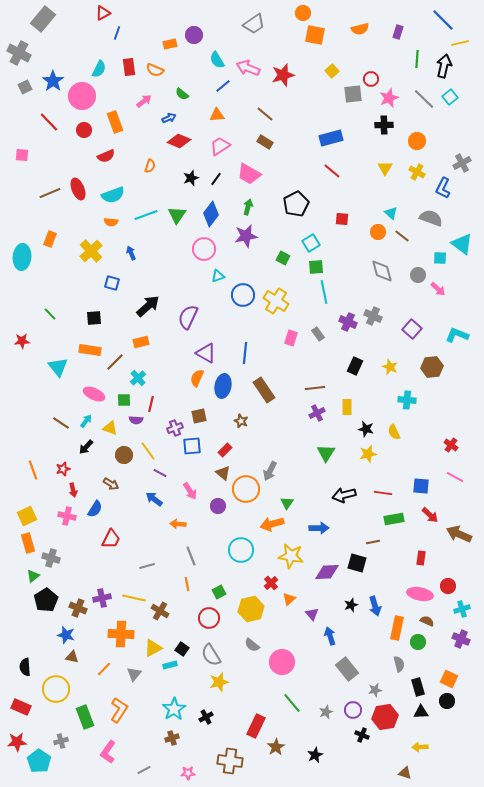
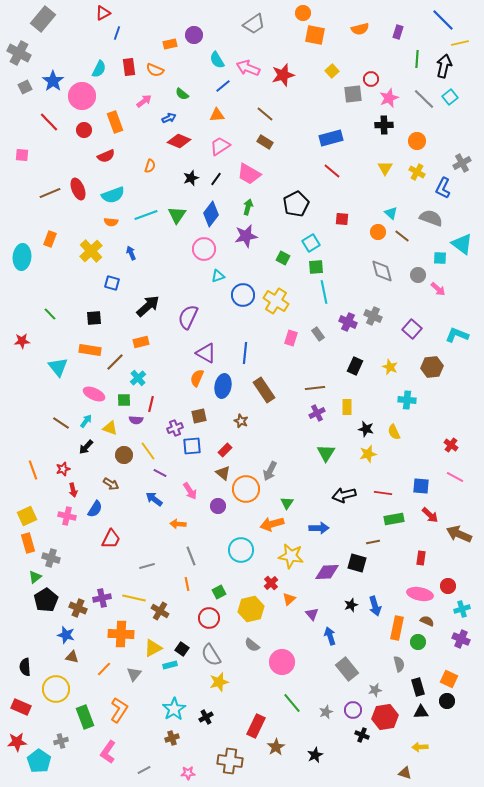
green triangle at (33, 576): moved 2 px right, 1 px down
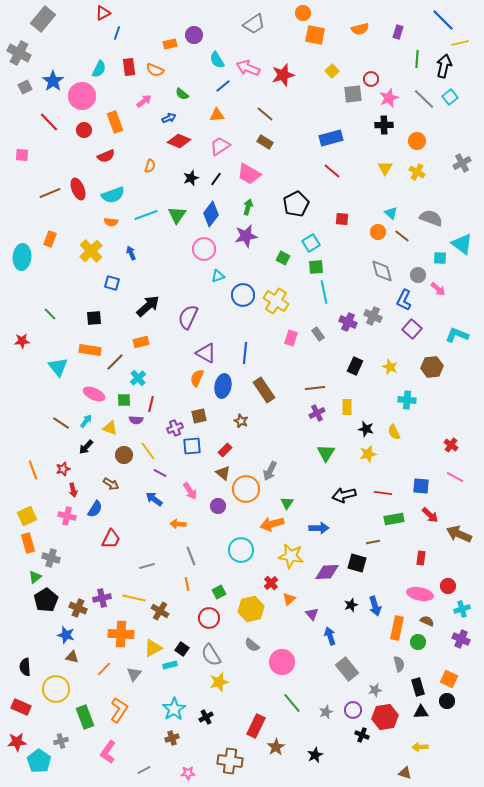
blue L-shape at (443, 188): moved 39 px left, 112 px down
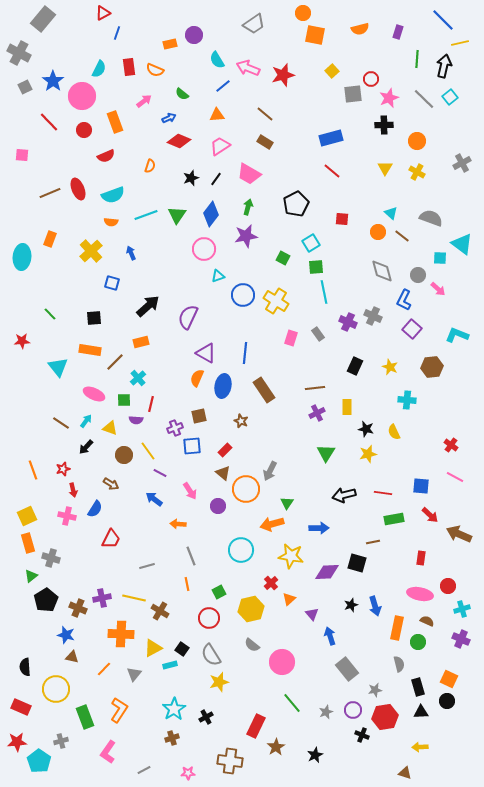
green triangle at (35, 577): moved 4 px left, 1 px up
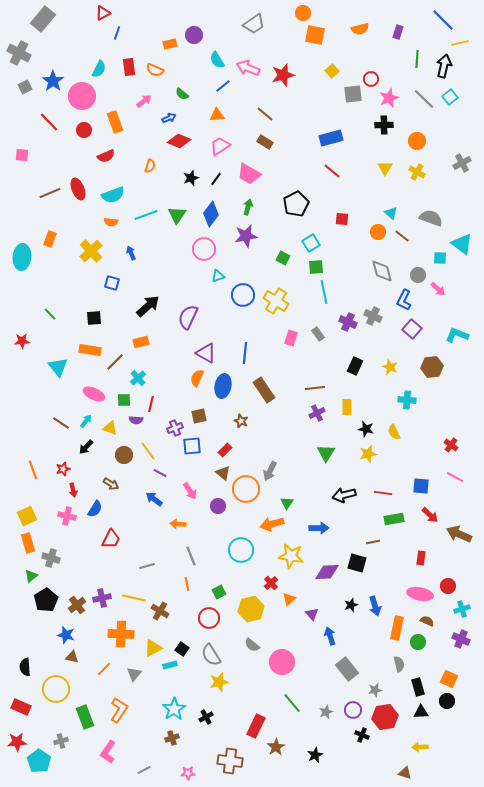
brown cross at (78, 608): moved 1 px left, 3 px up; rotated 30 degrees clockwise
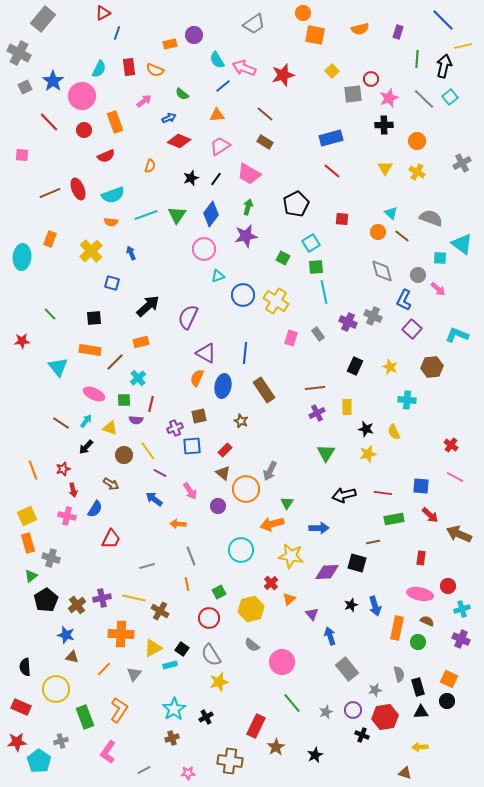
yellow line at (460, 43): moved 3 px right, 3 px down
pink arrow at (248, 68): moved 4 px left
gray semicircle at (399, 664): moved 10 px down
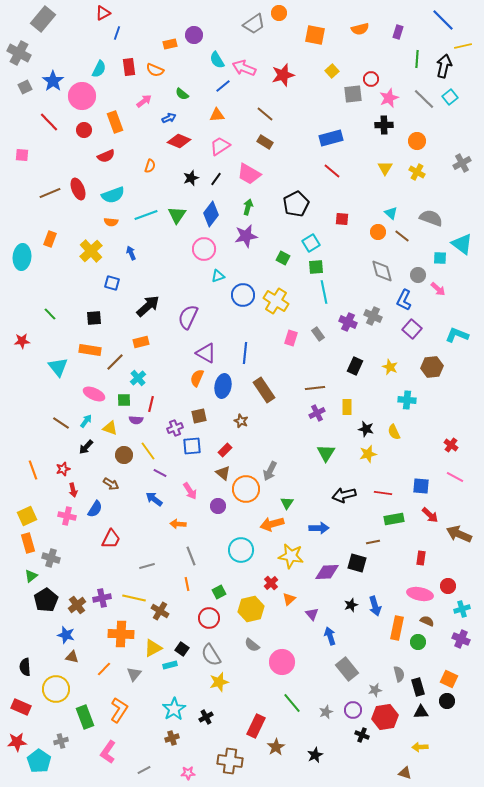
orange circle at (303, 13): moved 24 px left
